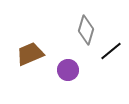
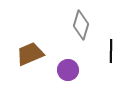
gray diamond: moved 5 px left, 5 px up
black line: rotated 50 degrees counterclockwise
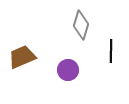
brown trapezoid: moved 8 px left, 3 px down
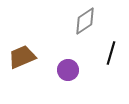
gray diamond: moved 4 px right, 4 px up; rotated 40 degrees clockwise
black line: moved 2 px down; rotated 15 degrees clockwise
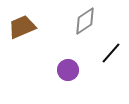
black line: rotated 25 degrees clockwise
brown trapezoid: moved 30 px up
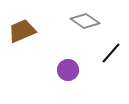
gray diamond: rotated 68 degrees clockwise
brown trapezoid: moved 4 px down
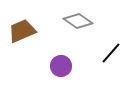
gray diamond: moved 7 px left
purple circle: moved 7 px left, 4 px up
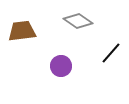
brown trapezoid: rotated 16 degrees clockwise
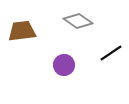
black line: rotated 15 degrees clockwise
purple circle: moved 3 px right, 1 px up
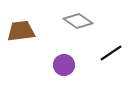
brown trapezoid: moved 1 px left
